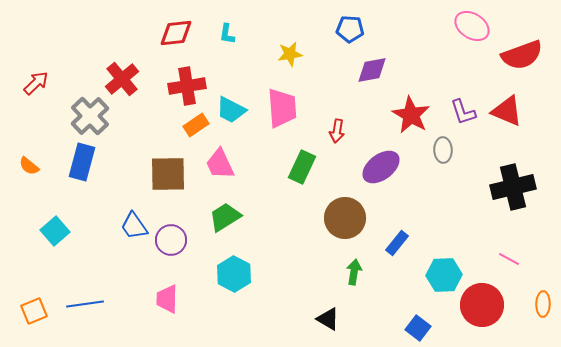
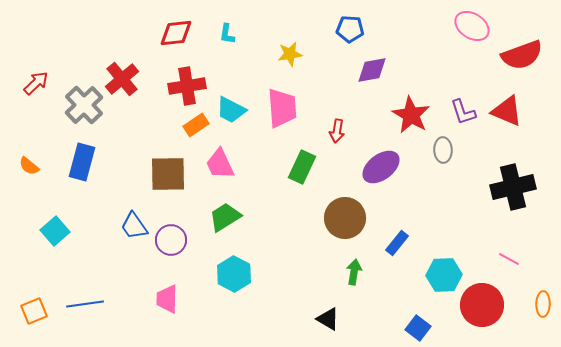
gray cross at (90, 116): moved 6 px left, 11 px up
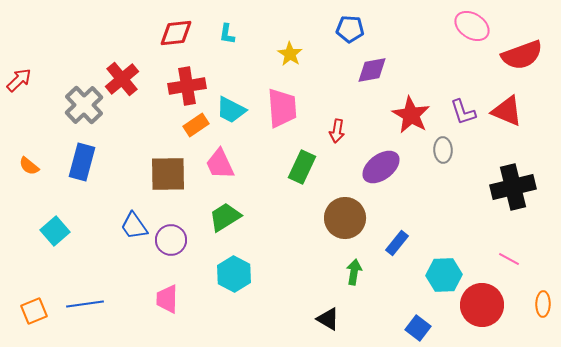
yellow star at (290, 54): rotated 30 degrees counterclockwise
red arrow at (36, 83): moved 17 px left, 3 px up
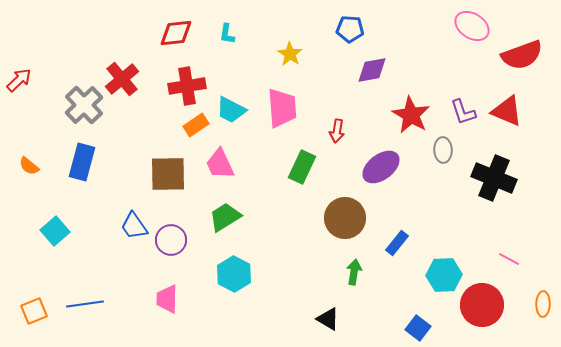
black cross at (513, 187): moved 19 px left, 9 px up; rotated 36 degrees clockwise
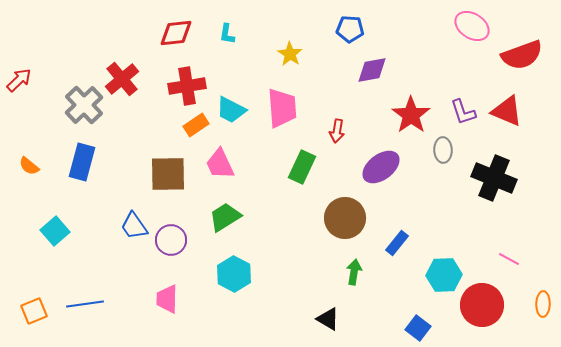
red star at (411, 115): rotated 6 degrees clockwise
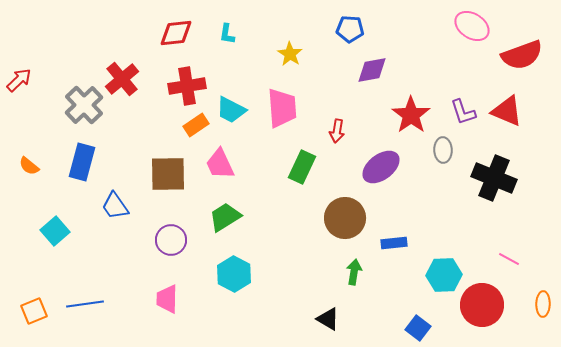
blue trapezoid at (134, 226): moved 19 px left, 20 px up
blue rectangle at (397, 243): moved 3 px left; rotated 45 degrees clockwise
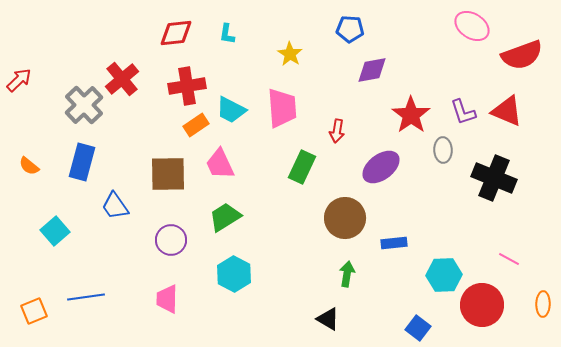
green arrow at (354, 272): moved 7 px left, 2 px down
blue line at (85, 304): moved 1 px right, 7 px up
